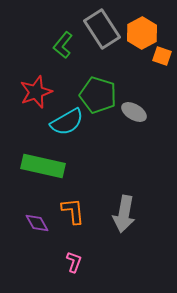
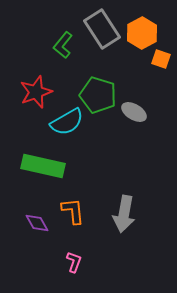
orange square: moved 1 px left, 3 px down
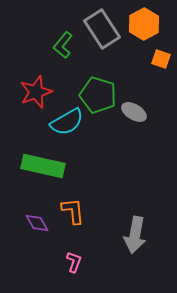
orange hexagon: moved 2 px right, 9 px up
gray arrow: moved 11 px right, 21 px down
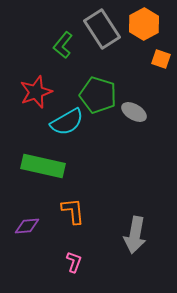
purple diamond: moved 10 px left, 3 px down; rotated 65 degrees counterclockwise
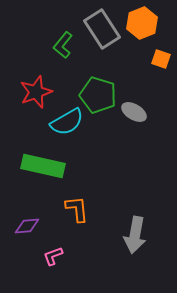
orange hexagon: moved 2 px left, 1 px up; rotated 8 degrees clockwise
orange L-shape: moved 4 px right, 2 px up
pink L-shape: moved 21 px left, 6 px up; rotated 130 degrees counterclockwise
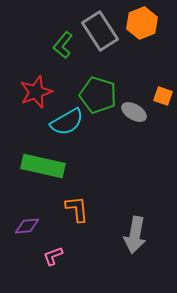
gray rectangle: moved 2 px left, 2 px down
orange square: moved 2 px right, 37 px down
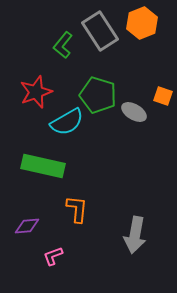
orange L-shape: rotated 12 degrees clockwise
